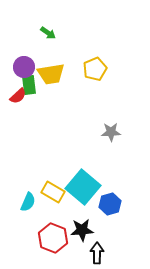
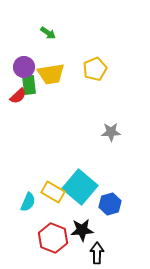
cyan square: moved 3 px left
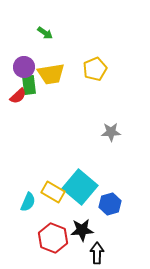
green arrow: moved 3 px left
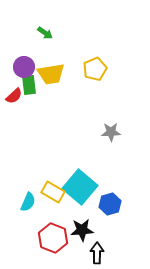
red semicircle: moved 4 px left
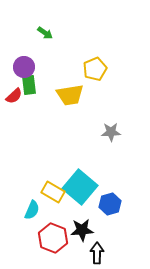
yellow trapezoid: moved 19 px right, 21 px down
cyan semicircle: moved 4 px right, 8 px down
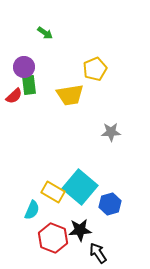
black star: moved 2 px left
black arrow: moved 1 px right; rotated 35 degrees counterclockwise
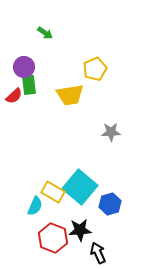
cyan semicircle: moved 3 px right, 4 px up
black arrow: rotated 10 degrees clockwise
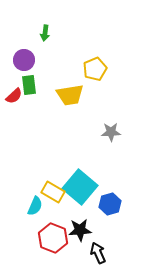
green arrow: rotated 63 degrees clockwise
purple circle: moved 7 px up
